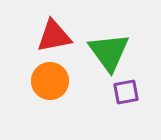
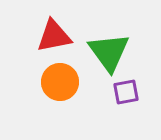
orange circle: moved 10 px right, 1 px down
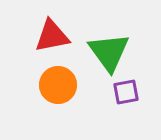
red triangle: moved 2 px left
orange circle: moved 2 px left, 3 px down
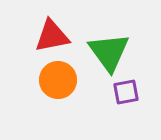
orange circle: moved 5 px up
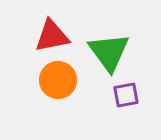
purple square: moved 3 px down
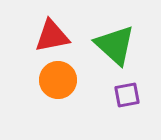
green triangle: moved 6 px right, 7 px up; rotated 12 degrees counterclockwise
purple square: moved 1 px right
